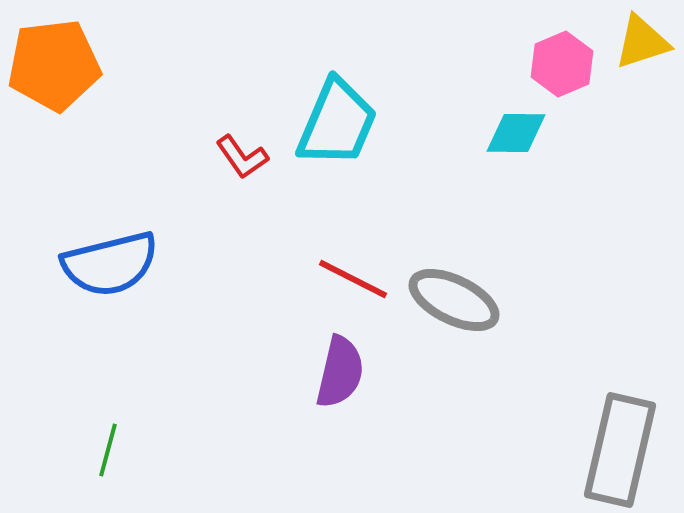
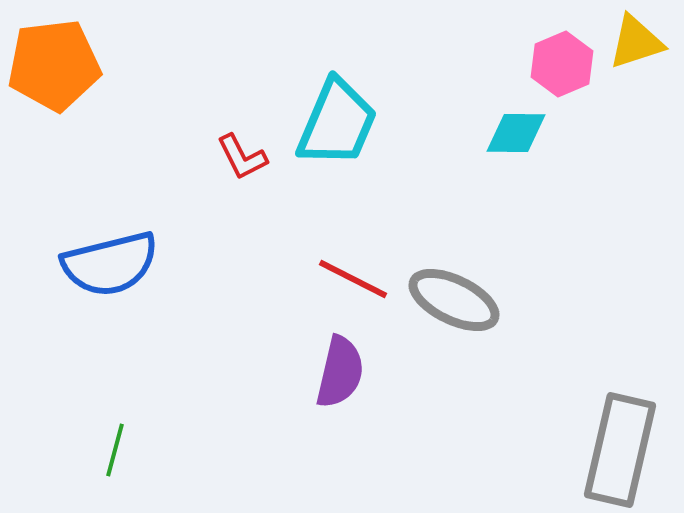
yellow triangle: moved 6 px left
red L-shape: rotated 8 degrees clockwise
green line: moved 7 px right
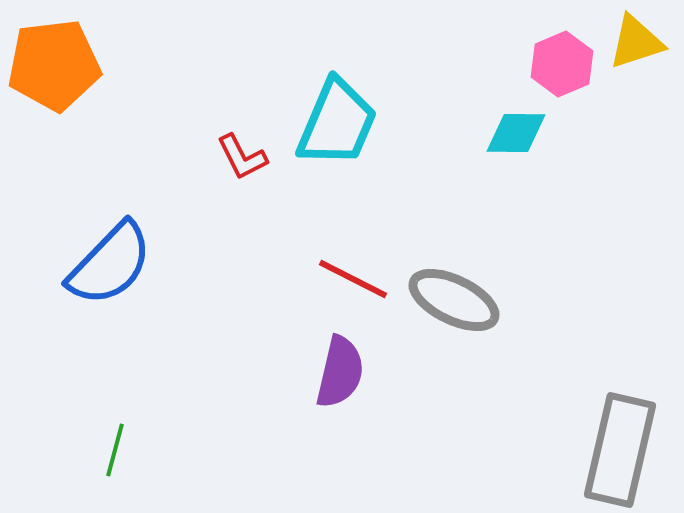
blue semicircle: rotated 32 degrees counterclockwise
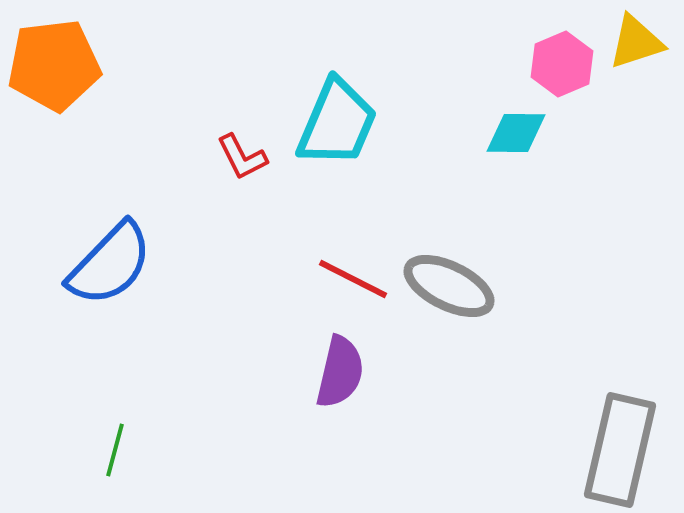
gray ellipse: moved 5 px left, 14 px up
